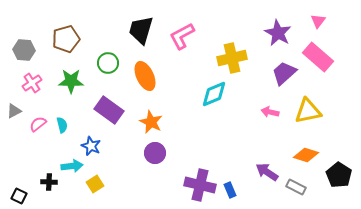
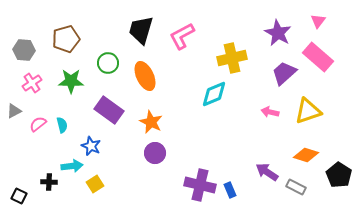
yellow triangle: rotated 8 degrees counterclockwise
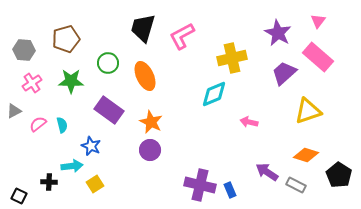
black trapezoid: moved 2 px right, 2 px up
pink arrow: moved 21 px left, 10 px down
purple circle: moved 5 px left, 3 px up
gray rectangle: moved 2 px up
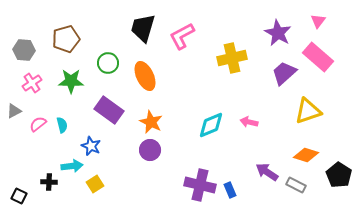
cyan diamond: moved 3 px left, 31 px down
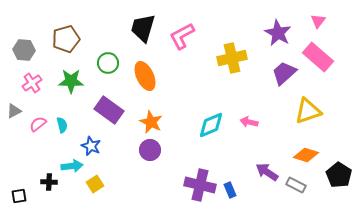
black square: rotated 35 degrees counterclockwise
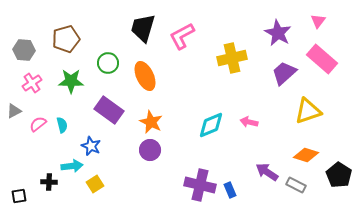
pink rectangle: moved 4 px right, 2 px down
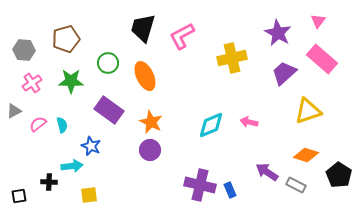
yellow square: moved 6 px left, 11 px down; rotated 24 degrees clockwise
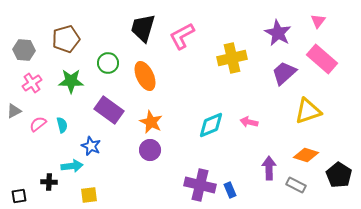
purple arrow: moved 2 px right, 4 px up; rotated 55 degrees clockwise
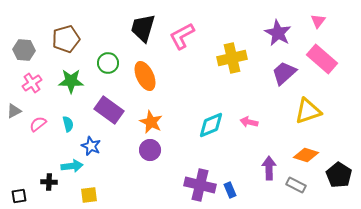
cyan semicircle: moved 6 px right, 1 px up
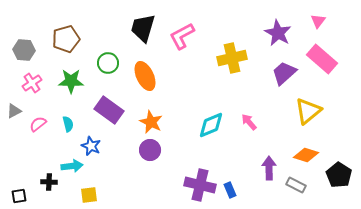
yellow triangle: rotated 20 degrees counterclockwise
pink arrow: rotated 36 degrees clockwise
